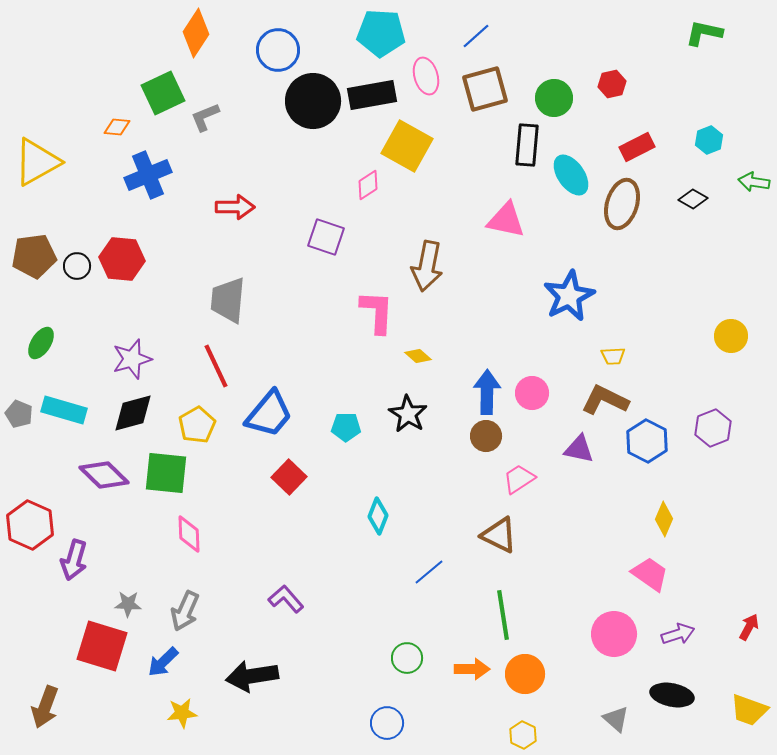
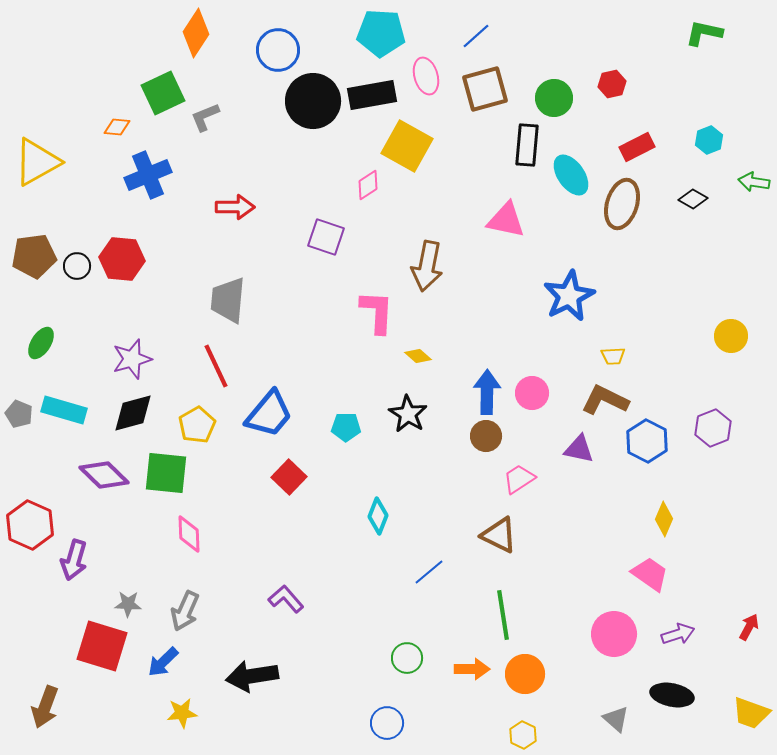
yellow trapezoid at (749, 710): moved 2 px right, 3 px down
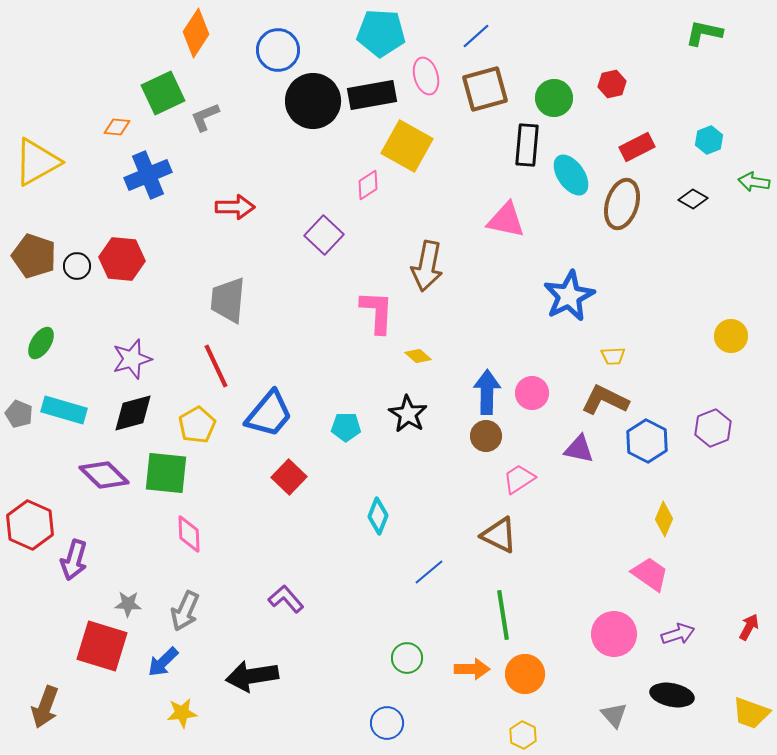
purple square at (326, 237): moved 2 px left, 2 px up; rotated 24 degrees clockwise
brown pentagon at (34, 256): rotated 27 degrees clockwise
gray triangle at (616, 719): moved 2 px left, 4 px up; rotated 8 degrees clockwise
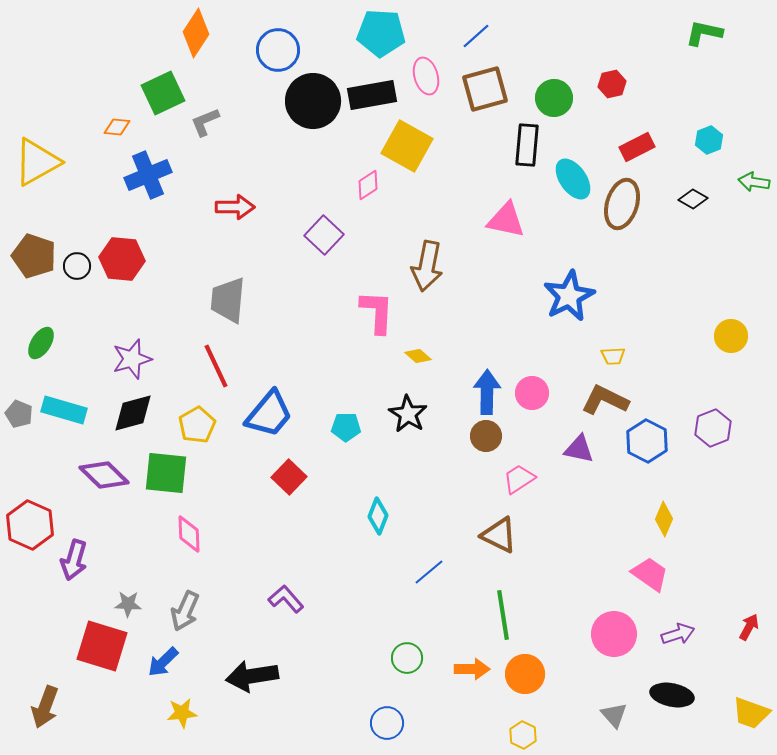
gray L-shape at (205, 117): moved 5 px down
cyan ellipse at (571, 175): moved 2 px right, 4 px down
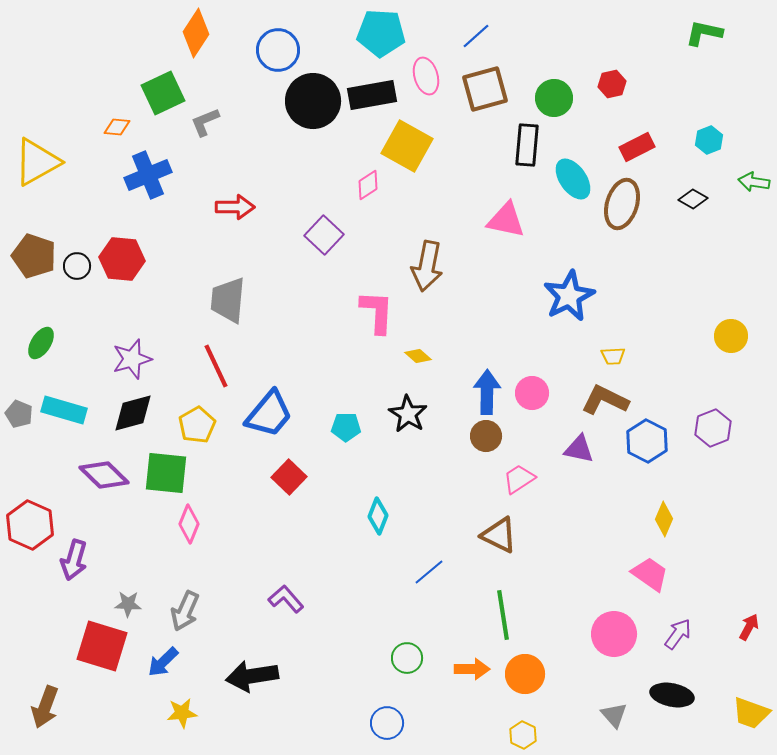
pink diamond at (189, 534): moved 10 px up; rotated 24 degrees clockwise
purple arrow at (678, 634): rotated 36 degrees counterclockwise
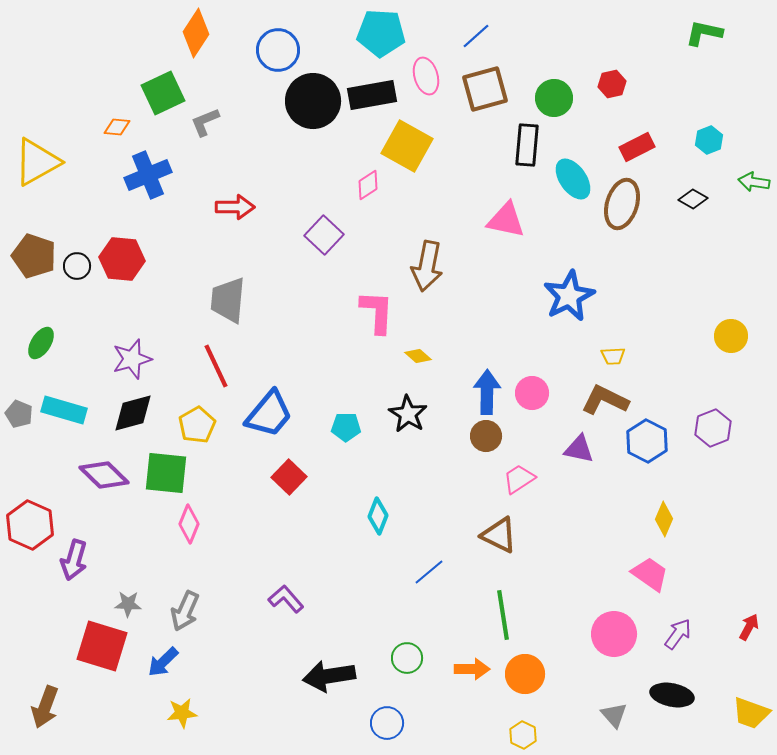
black arrow at (252, 676): moved 77 px right
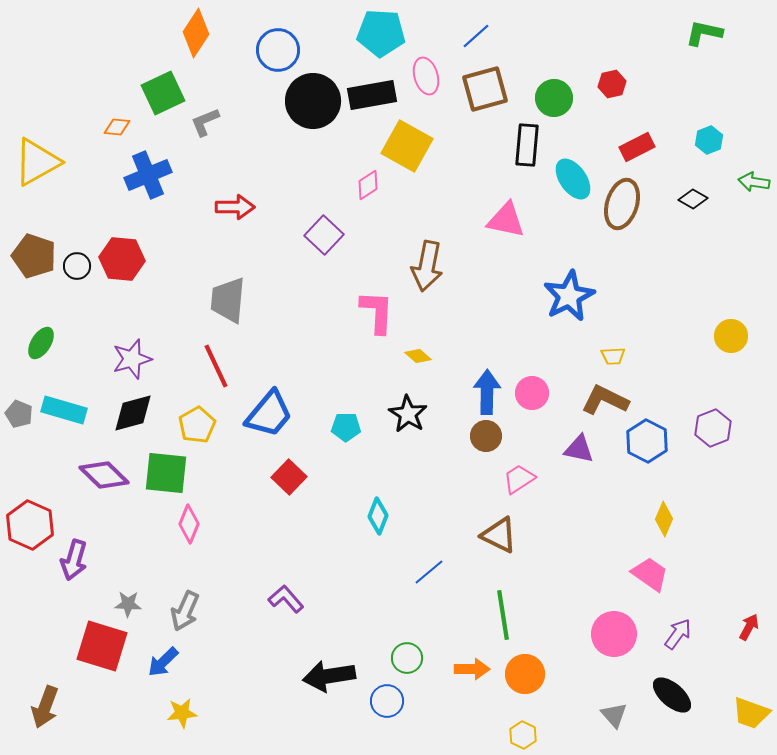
black ellipse at (672, 695): rotated 30 degrees clockwise
blue circle at (387, 723): moved 22 px up
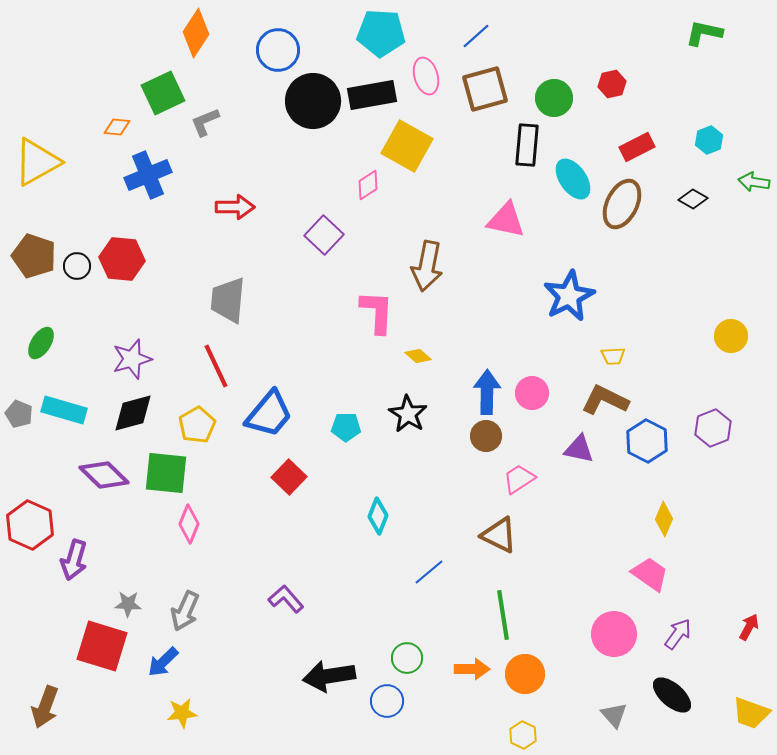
brown ellipse at (622, 204): rotated 9 degrees clockwise
